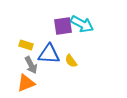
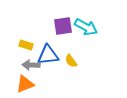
cyan arrow: moved 4 px right, 3 px down
blue triangle: moved 1 px left, 1 px down; rotated 10 degrees counterclockwise
gray arrow: rotated 120 degrees clockwise
orange triangle: moved 1 px left, 1 px down
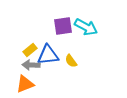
yellow rectangle: moved 4 px right, 5 px down; rotated 56 degrees counterclockwise
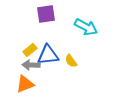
purple square: moved 17 px left, 12 px up
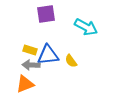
yellow rectangle: rotated 56 degrees clockwise
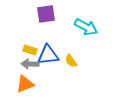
gray arrow: moved 1 px left, 1 px up
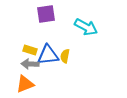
yellow semicircle: moved 6 px left, 5 px up; rotated 48 degrees clockwise
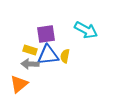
purple square: moved 20 px down
cyan arrow: moved 3 px down
orange triangle: moved 6 px left; rotated 18 degrees counterclockwise
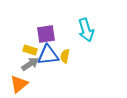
cyan arrow: rotated 45 degrees clockwise
gray arrow: rotated 144 degrees clockwise
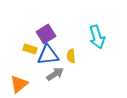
cyan arrow: moved 11 px right, 7 px down
purple square: rotated 24 degrees counterclockwise
yellow rectangle: moved 1 px up
yellow semicircle: moved 6 px right; rotated 16 degrees counterclockwise
gray arrow: moved 25 px right, 10 px down
